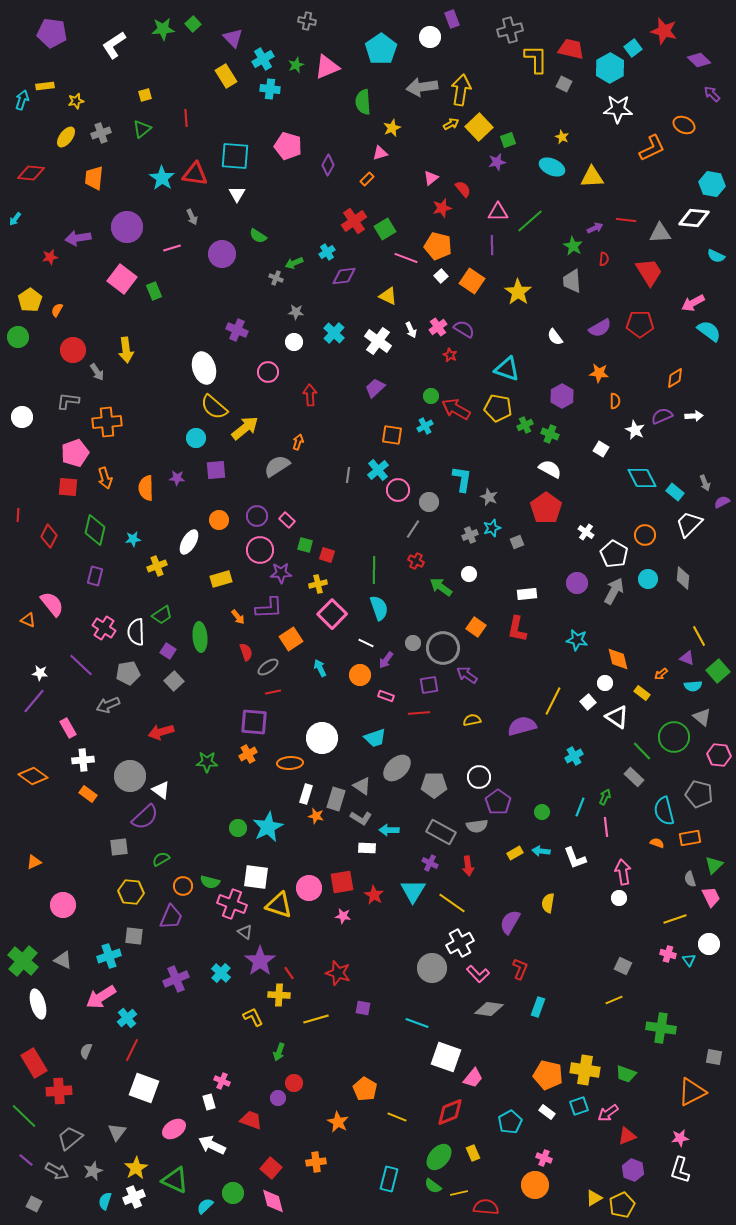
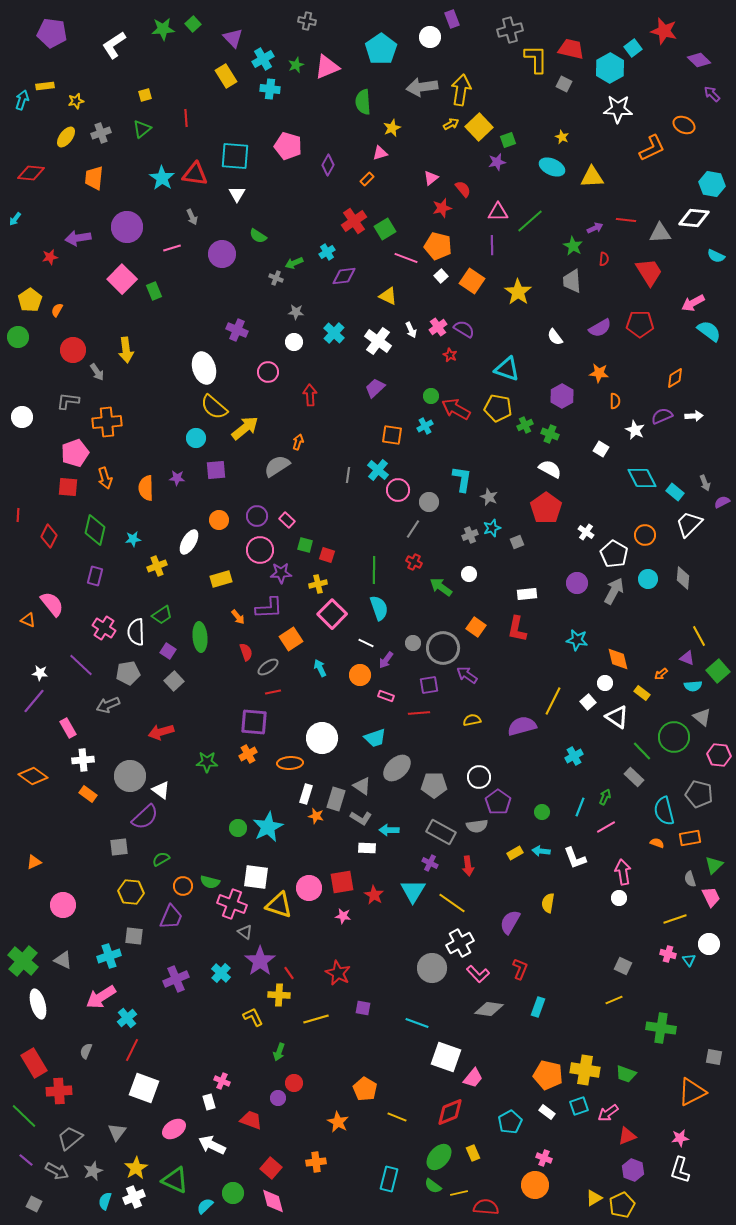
pink square at (122, 279): rotated 8 degrees clockwise
cyan cross at (378, 470): rotated 10 degrees counterclockwise
red cross at (416, 561): moved 2 px left, 1 px down
pink line at (606, 827): rotated 66 degrees clockwise
red star at (338, 973): rotated 10 degrees clockwise
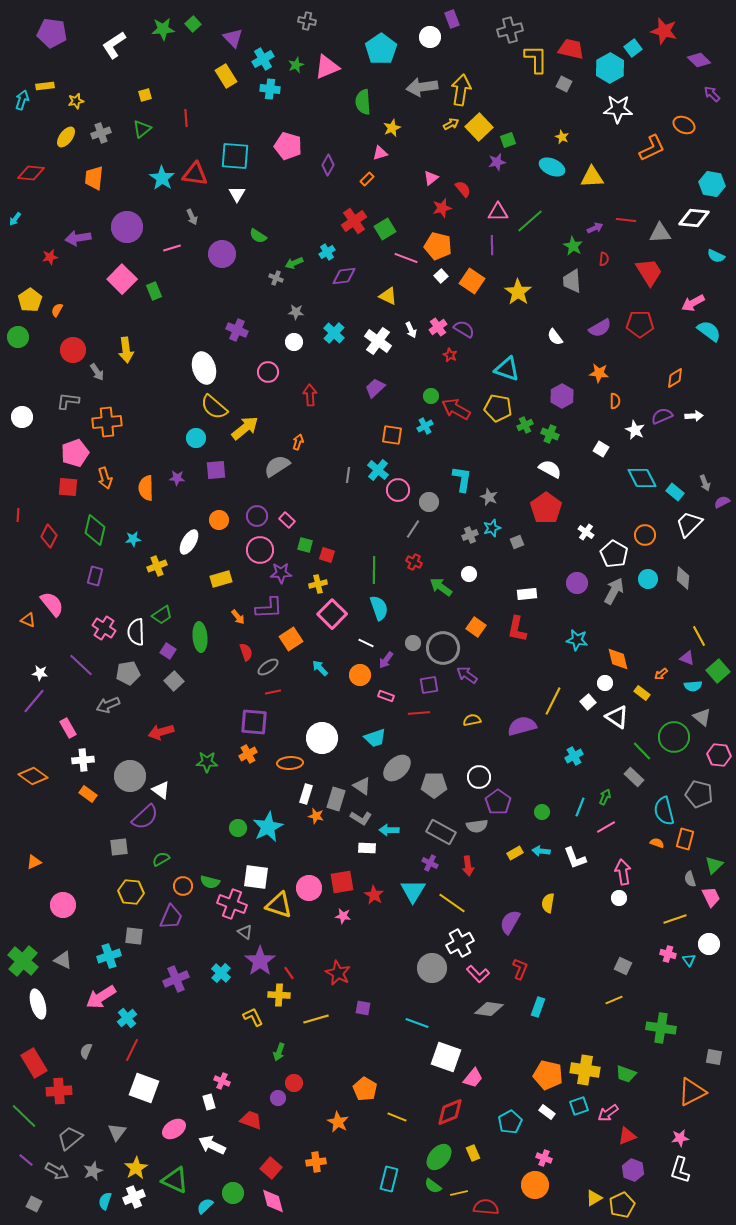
cyan arrow at (320, 668): rotated 18 degrees counterclockwise
orange rectangle at (690, 838): moved 5 px left, 1 px down; rotated 65 degrees counterclockwise
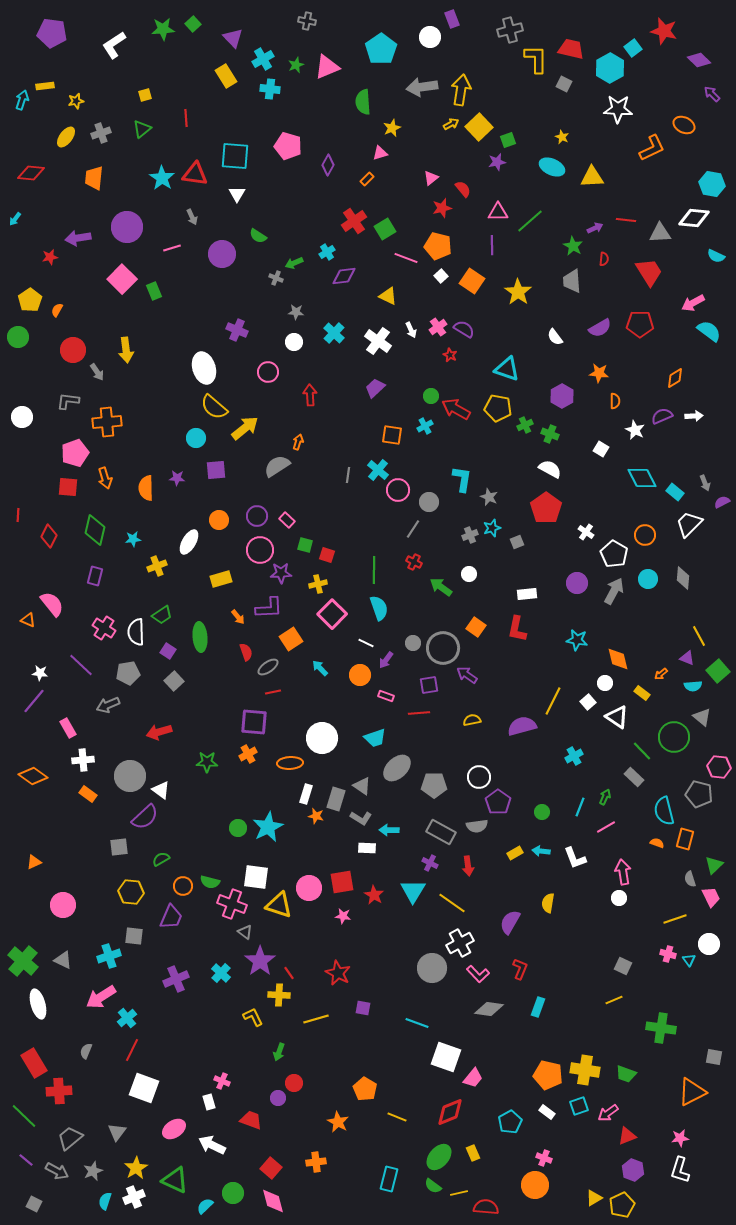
red arrow at (161, 732): moved 2 px left
pink hexagon at (719, 755): moved 12 px down
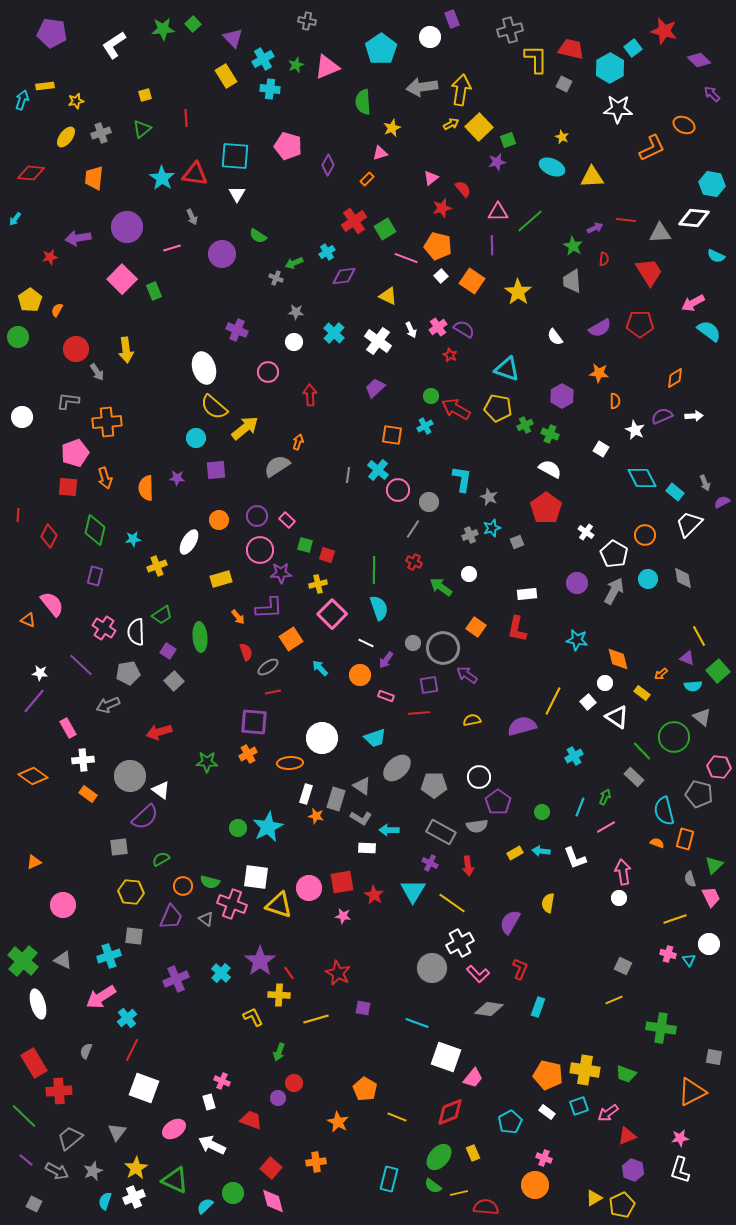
red circle at (73, 350): moved 3 px right, 1 px up
gray diamond at (683, 578): rotated 15 degrees counterclockwise
gray triangle at (245, 932): moved 39 px left, 13 px up
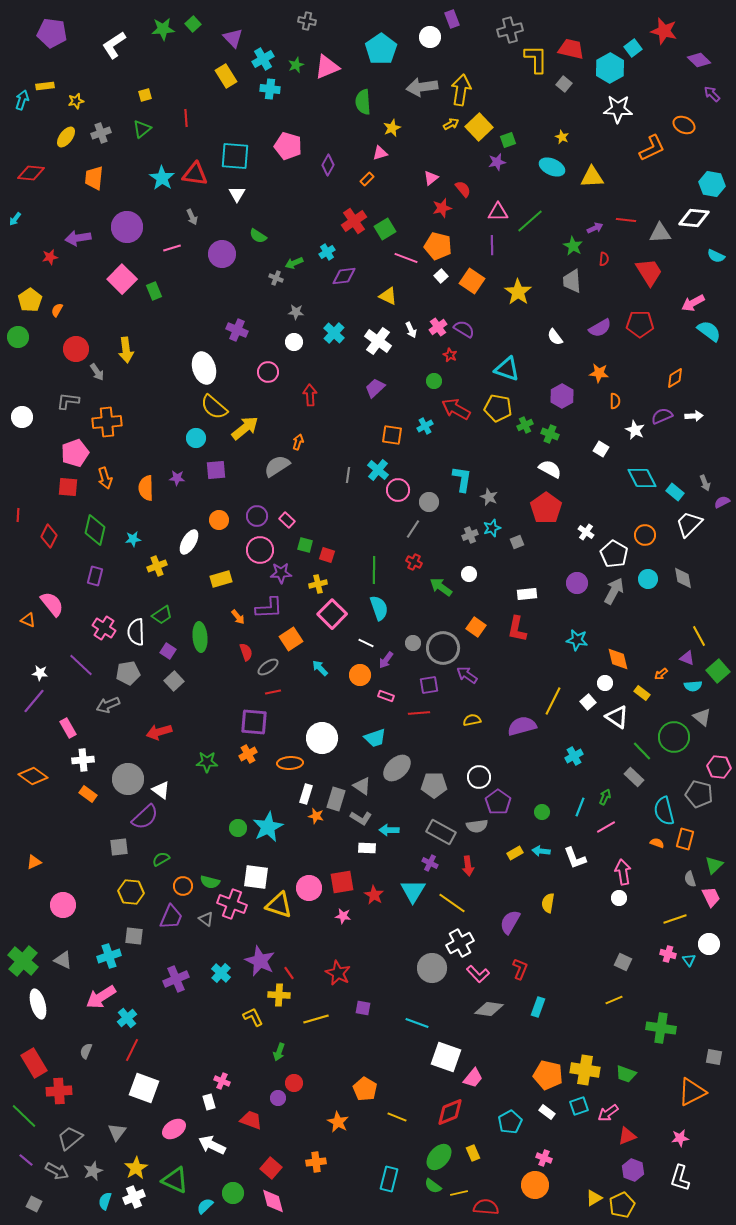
gray square at (564, 84): rotated 14 degrees clockwise
green circle at (431, 396): moved 3 px right, 15 px up
gray circle at (130, 776): moved 2 px left, 3 px down
purple star at (260, 961): rotated 12 degrees counterclockwise
gray square at (623, 966): moved 4 px up
white L-shape at (680, 1170): moved 8 px down
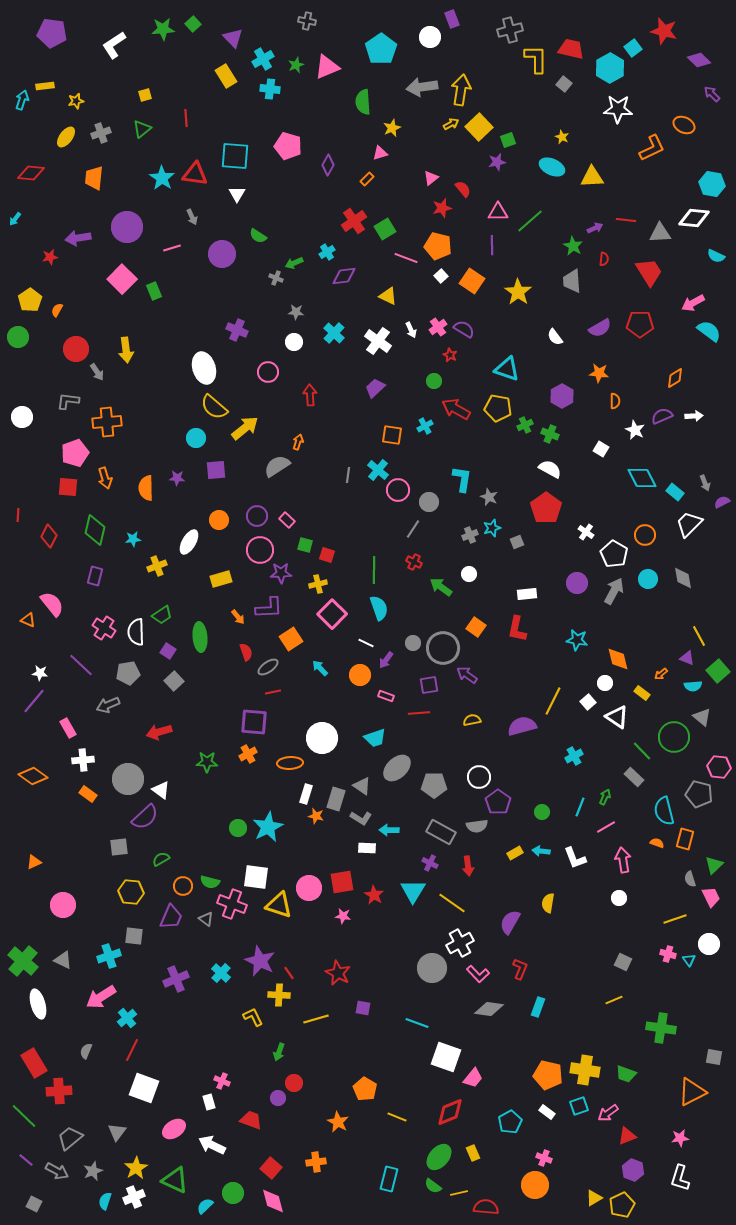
pink arrow at (623, 872): moved 12 px up
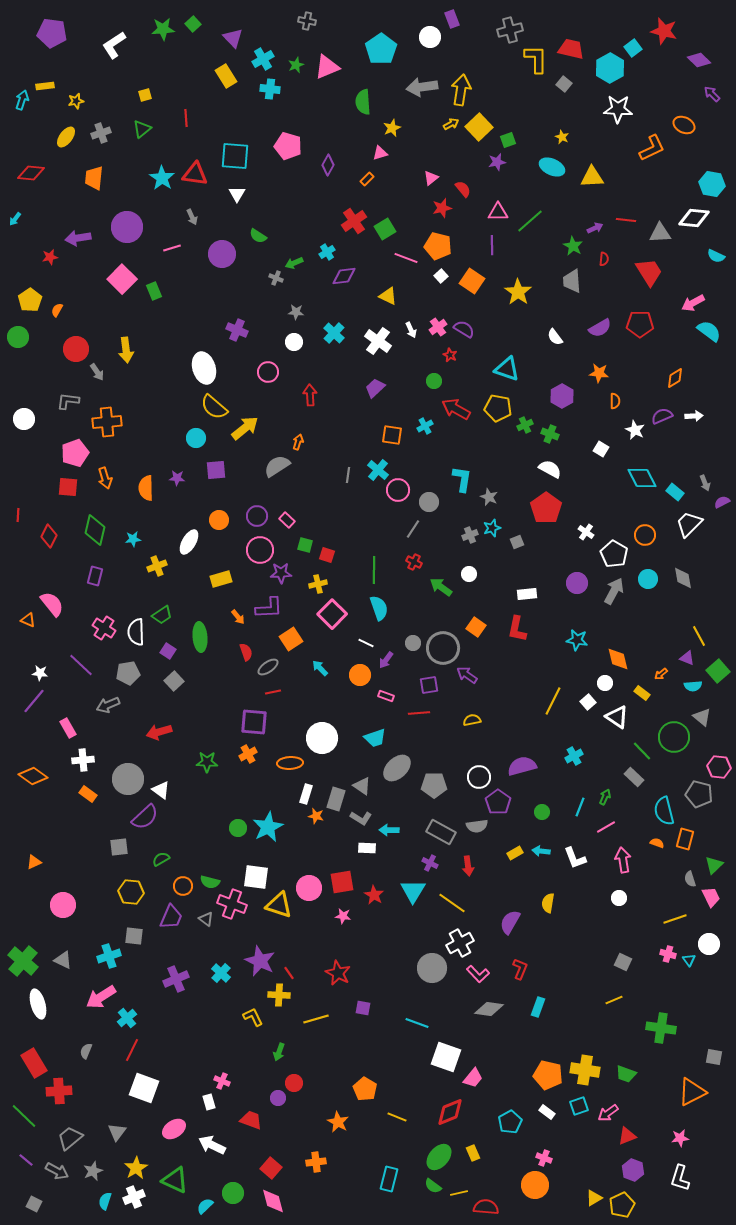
white circle at (22, 417): moved 2 px right, 2 px down
purple semicircle at (522, 726): moved 40 px down
